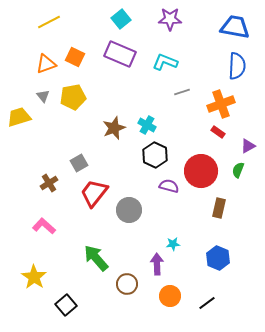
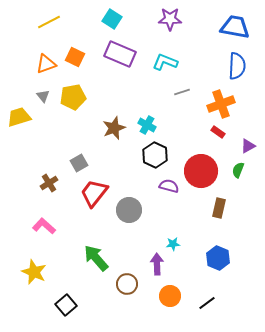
cyan square: moved 9 px left; rotated 18 degrees counterclockwise
yellow star: moved 5 px up; rotated 10 degrees counterclockwise
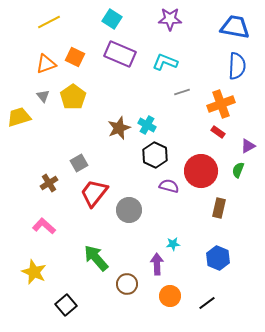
yellow pentagon: rotated 25 degrees counterclockwise
brown star: moved 5 px right
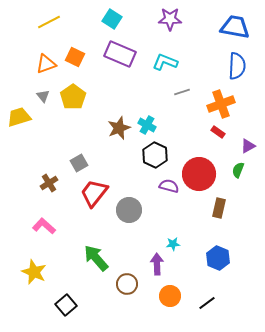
red circle: moved 2 px left, 3 px down
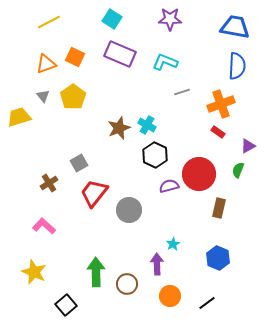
purple semicircle: rotated 30 degrees counterclockwise
cyan star: rotated 24 degrees counterclockwise
green arrow: moved 14 px down; rotated 40 degrees clockwise
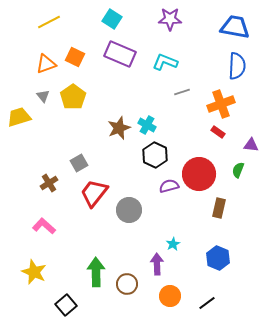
purple triangle: moved 3 px right, 1 px up; rotated 35 degrees clockwise
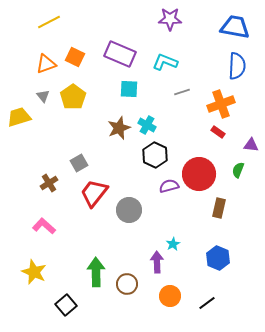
cyan square: moved 17 px right, 70 px down; rotated 30 degrees counterclockwise
purple arrow: moved 2 px up
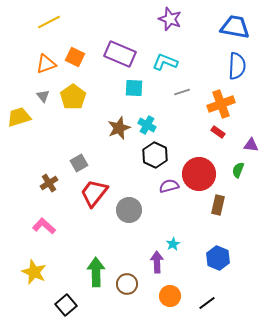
purple star: rotated 20 degrees clockwise
cyan square: moved 5 px right, 1 px up
brown rectangle: moved 1 px left, 3 px up
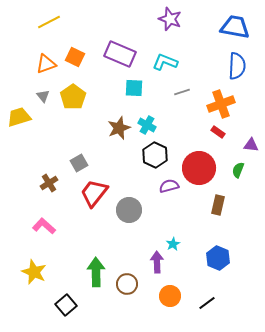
red circle: moved 6 px up
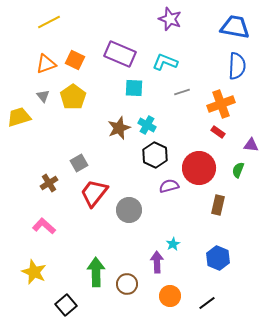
orange square: moved 3 px down
